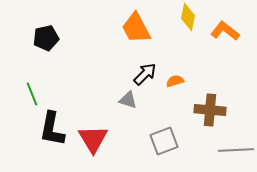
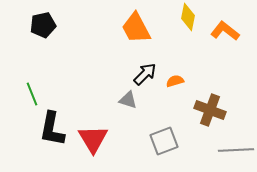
black pentagon: moved 3 px left, 13 px up
brown cross: rotated 16 degrees clockwise
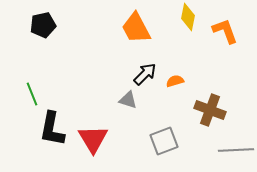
orange L-shape: rotated 32 degrees clockwise
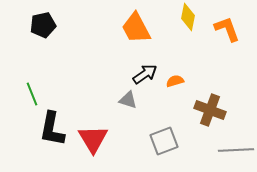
orange L-shape: moved 2 px right, 2 px up
black arrow: rotated 10 degrees clockwise
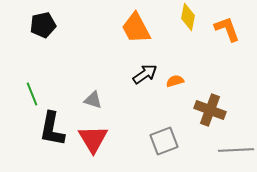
gray triangle: moved 35 px left
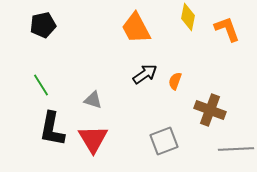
orange semicircle: rotated 54 degrees counterclockwise
green line: moved 9 px right, 9 px up; rotated 10 degrees counterclockwise
gray line: moved 1 px up
